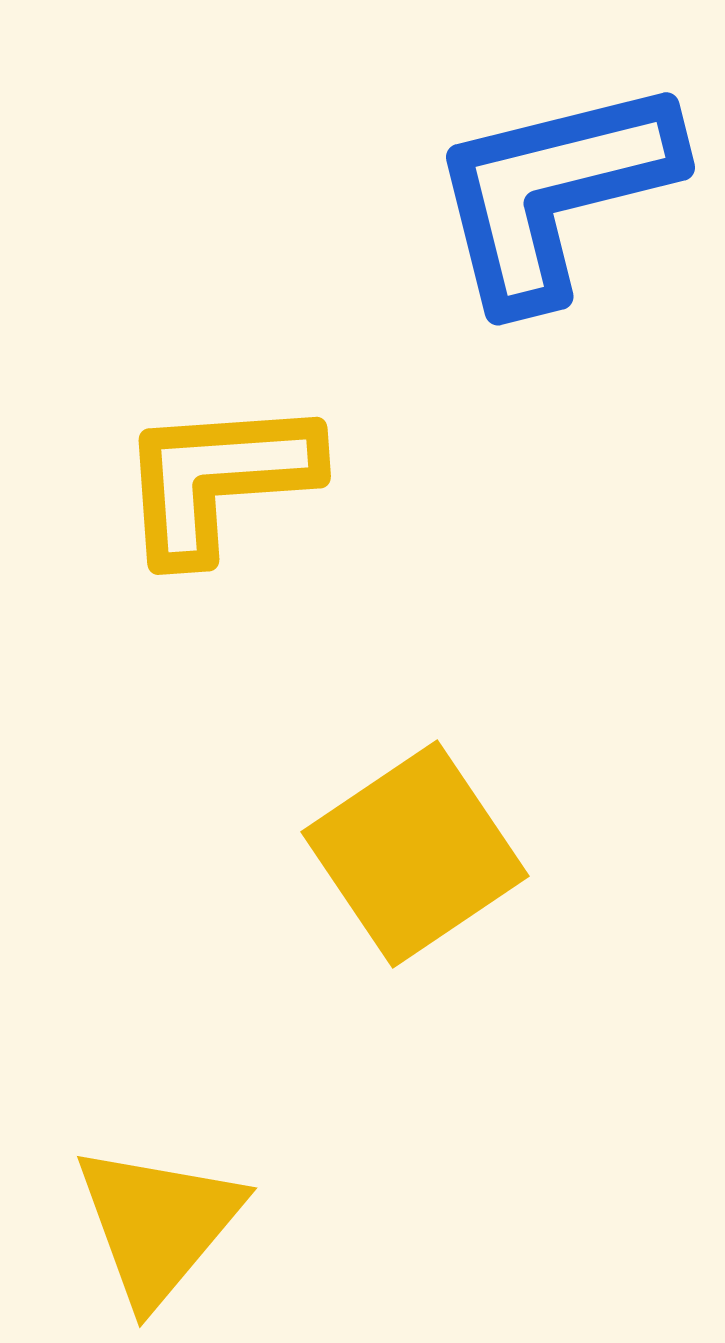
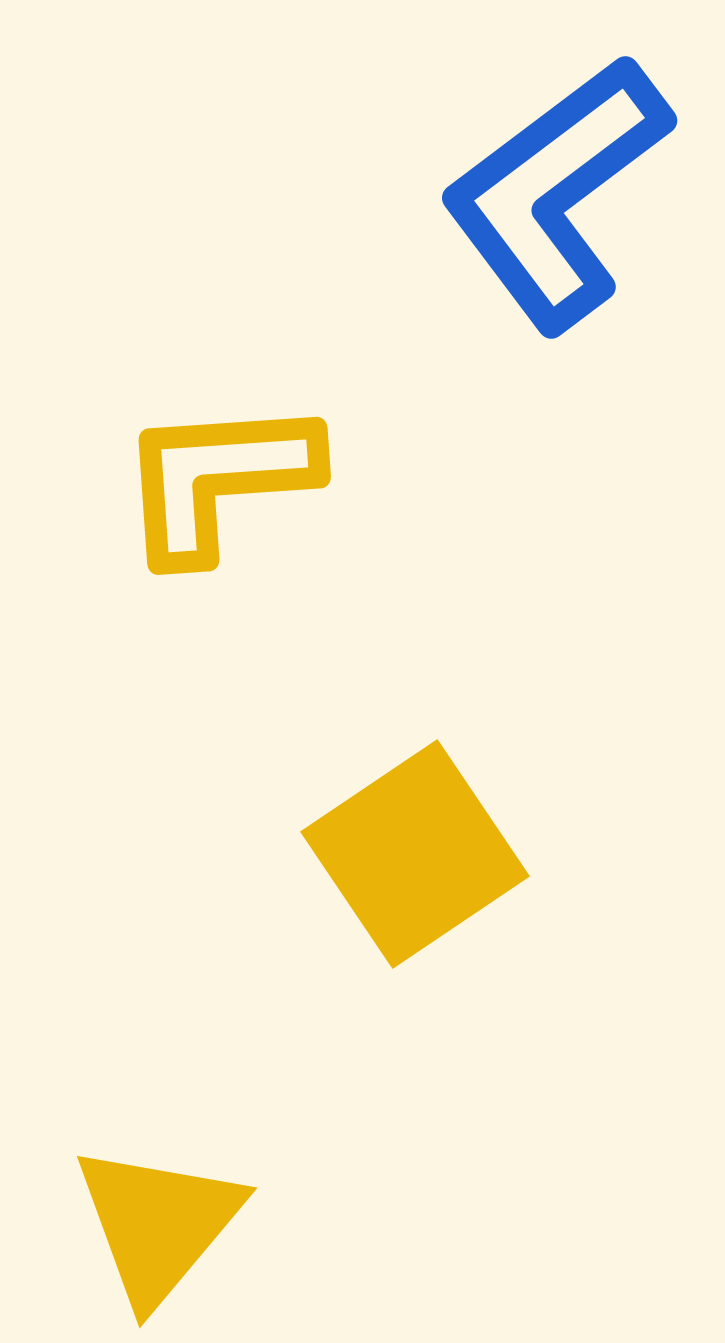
blue L-shape: moved 2 px right, 1 px down; rotated 23 degrees counterclockwise
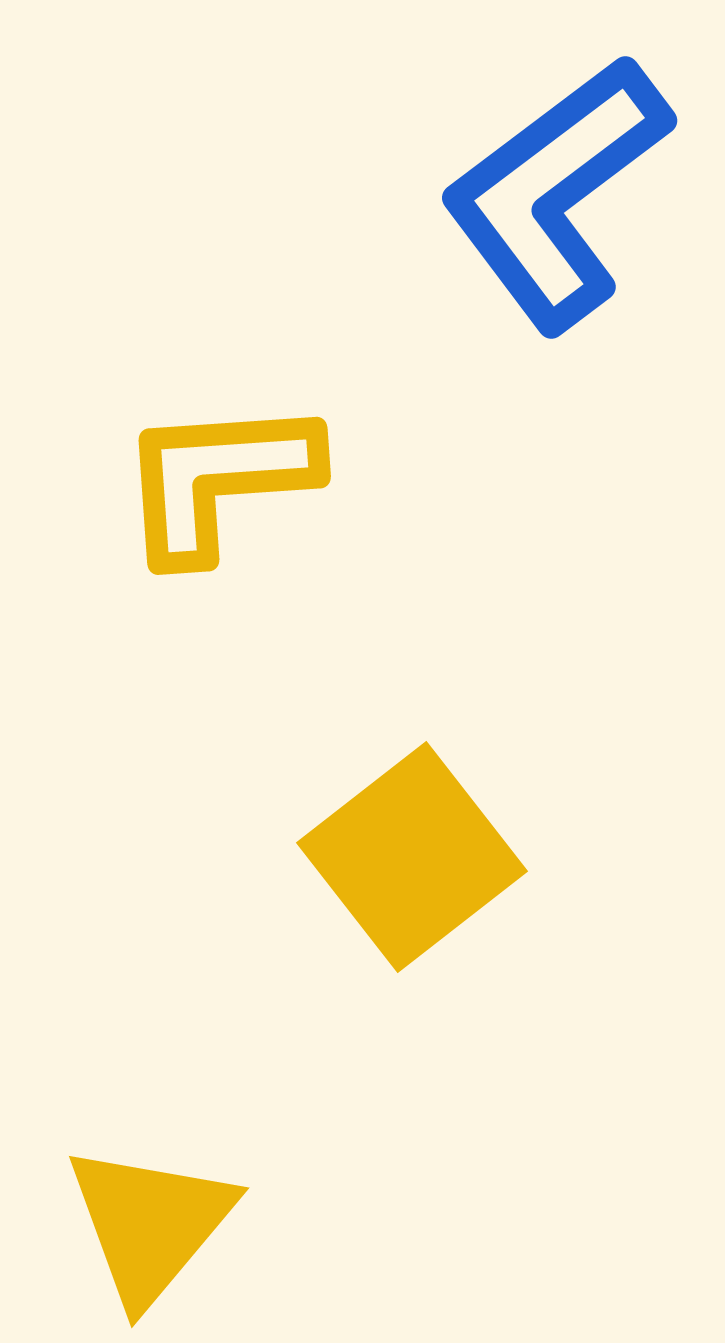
yellow square: moved 3 px left, 3 px down; rotated 4 degrees counterclockwise
yellow triangle: moved 8 px left
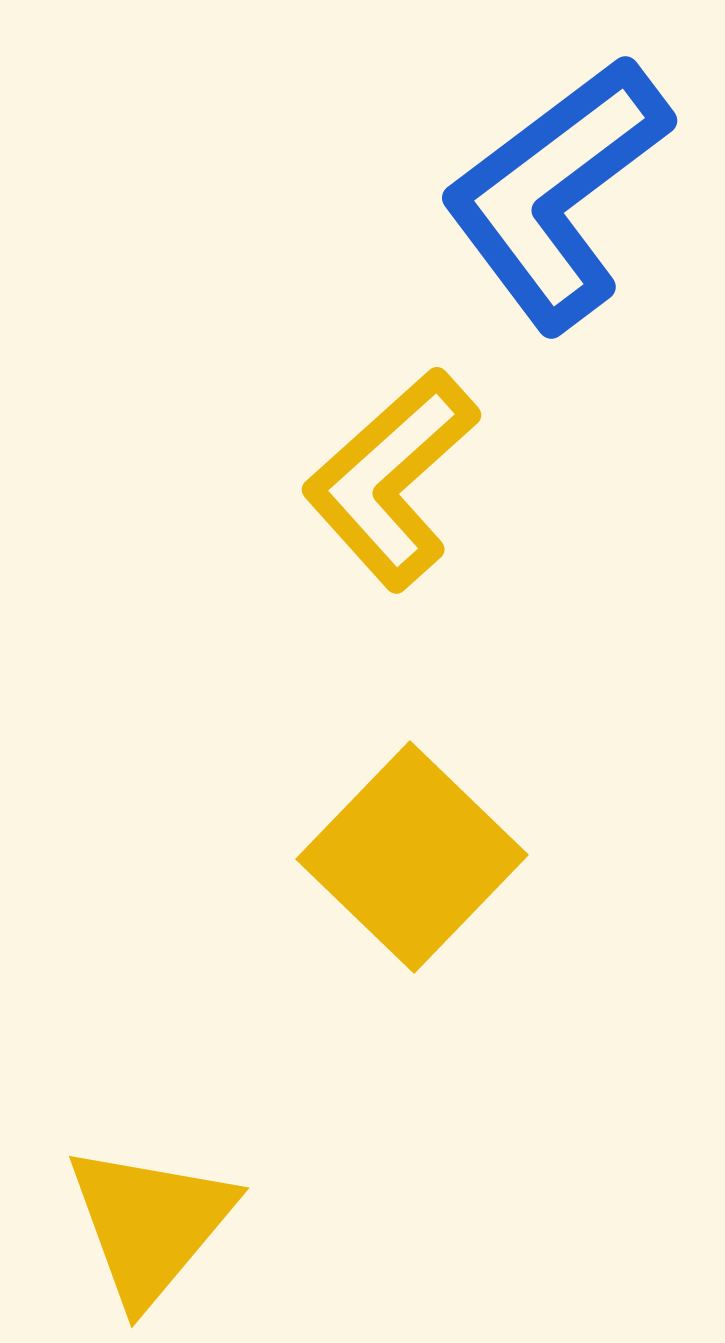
yellow L-shape: moved 173 px right; rotated 38 degrees counterclockwise
yellow square: rotated 8 degrees counterclockwise
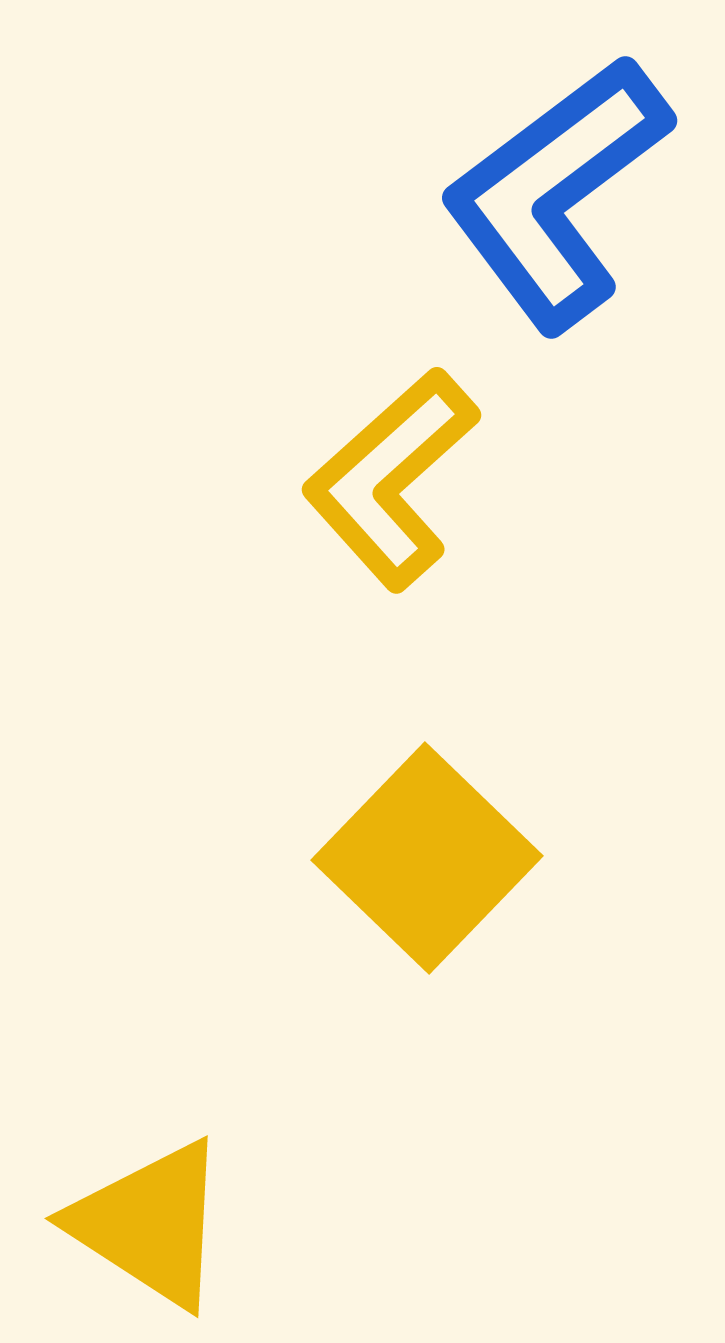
yellow square: moved 15 px right, 1 px down
yellow triangle: rotated 37 degrees counterclockwise
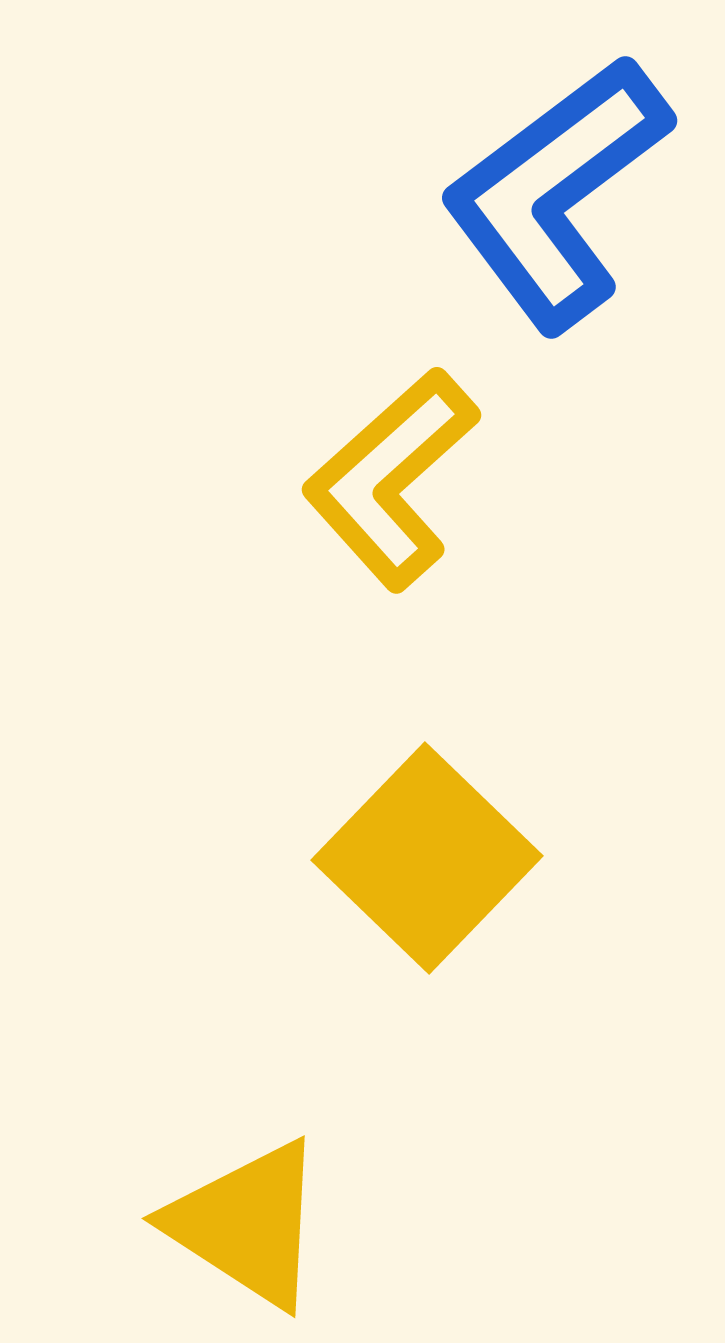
yellow triangle: moved 97 px right
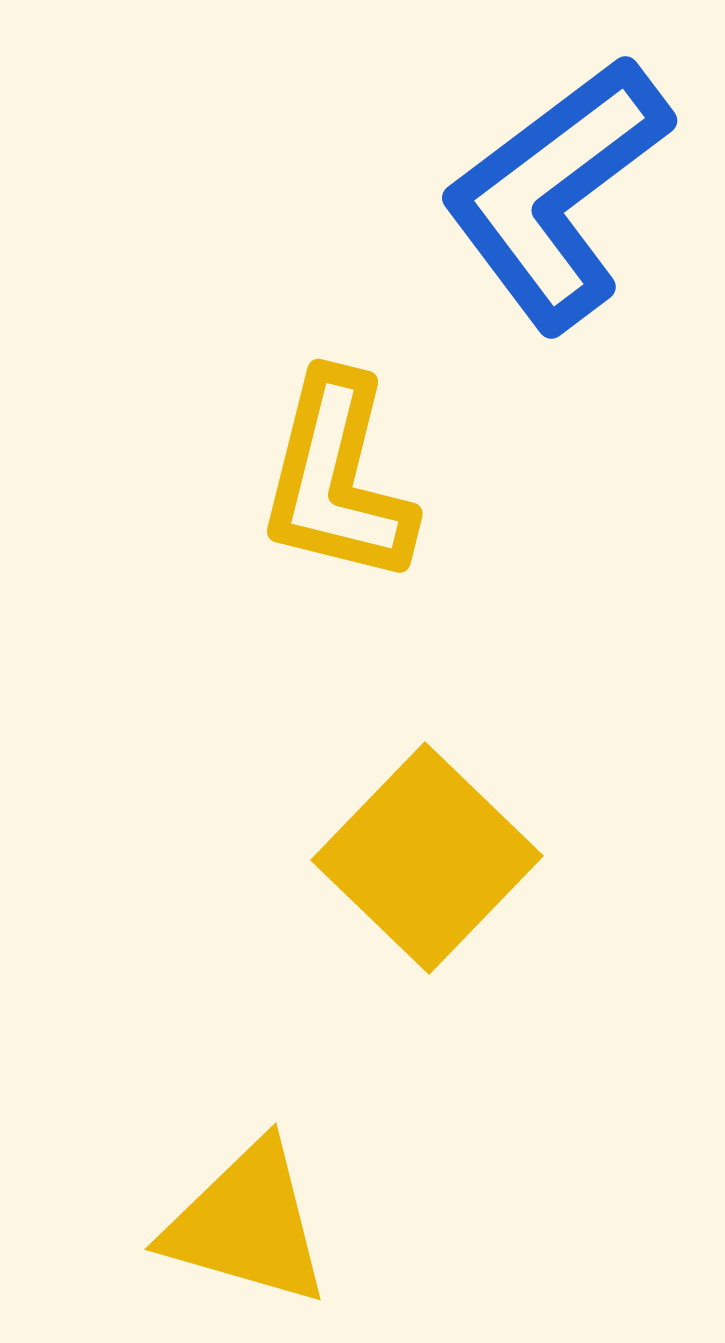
yellow L-shape: moved 54 px left; rotated 34 degrees counterclockwise
yellow triangle: rotated 17 degrees counterclockwise
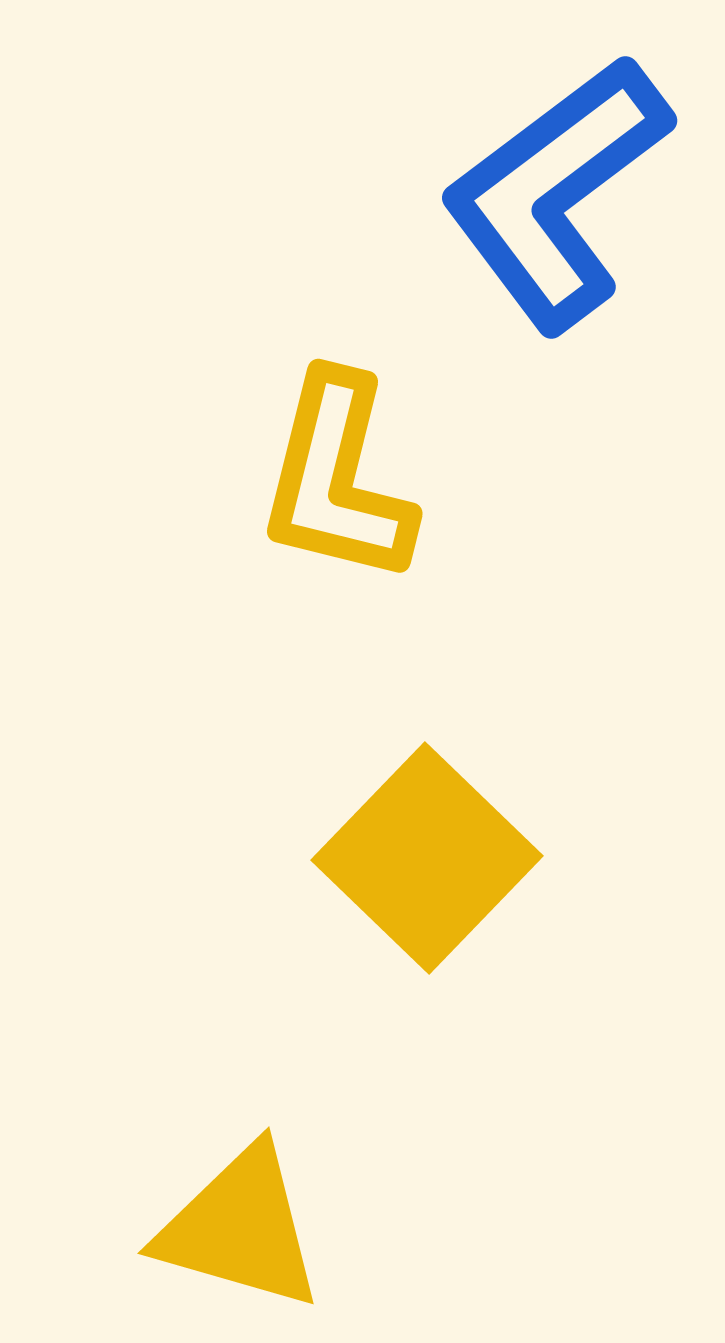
yellow triangle: moved 7 px left, 4 px down
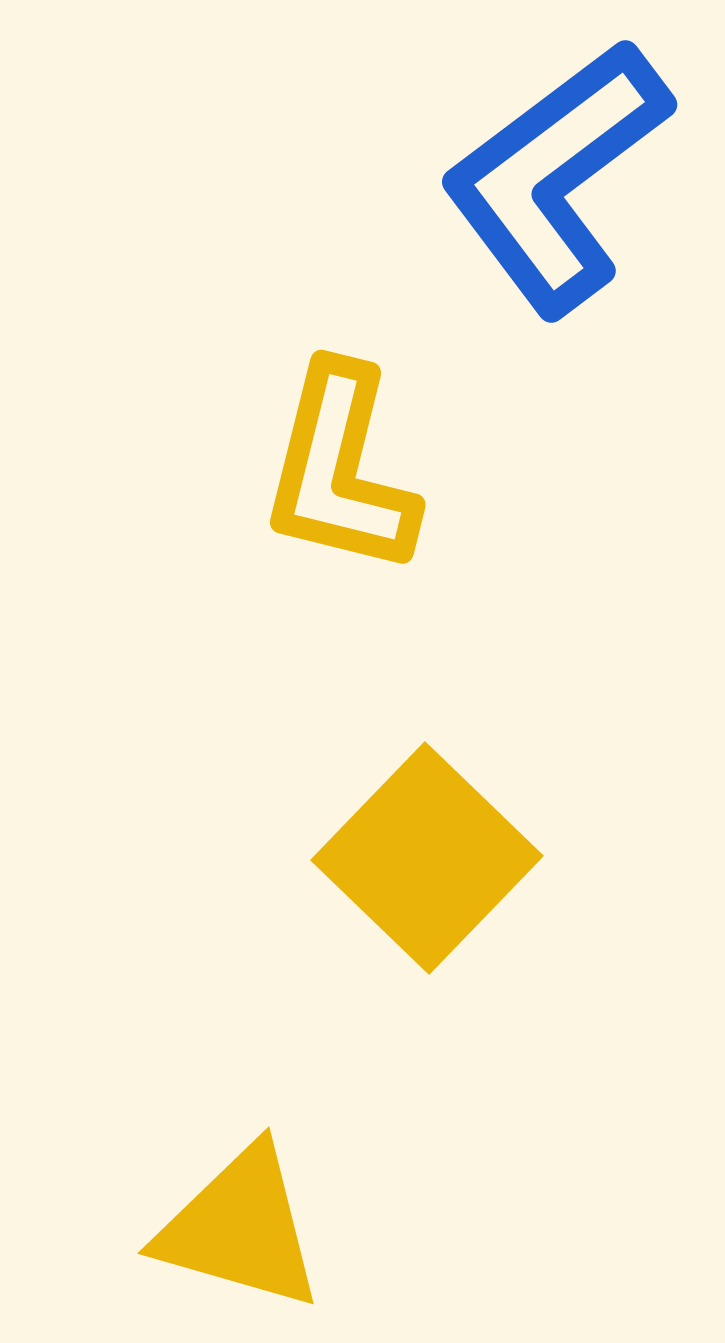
blue L-shape: moved 16 px up
yellow L-shape: moved 3 px right, 9 px up
